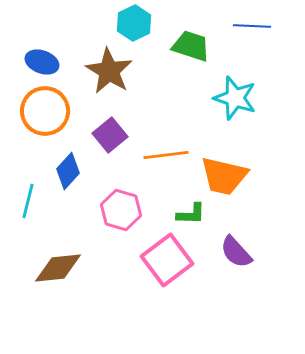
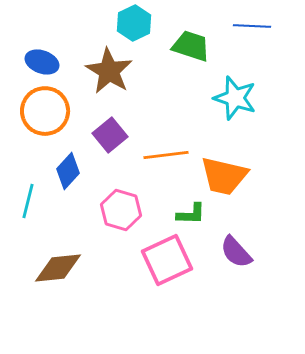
pink square: rotated 12 degrees clockwise
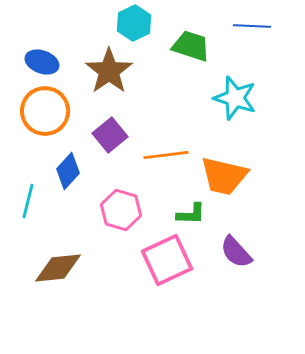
brown star: rotated 6 degrees clockwise
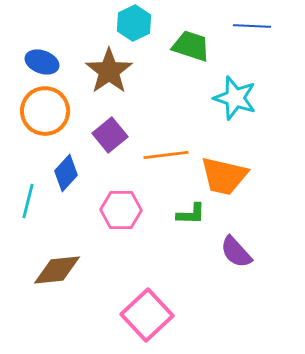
blue diamond: moved 2 px left, 2 px down
pink hexagon: rotated 15 degrees counterclockwise
pink square: moved 20 px left, 55 px down; rotated 18 degrees counterclockwise
brown diamond: moved 1 px left, 2 px down
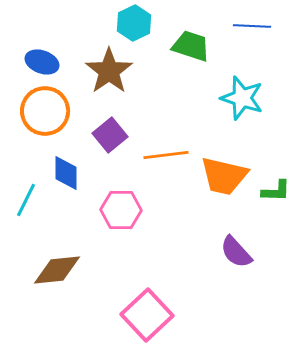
cyan star: moved 7 px right
blue diamond: rotated 42 degrees counterclockwise
cyan line: moved 2 px left, 1 px up; rotated 12 degrees clockwise
green L-shape: moved 85 px right, 23 px up
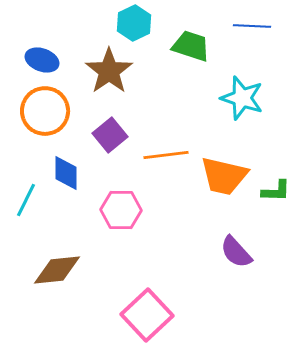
blue ellipse: moved 2 px up
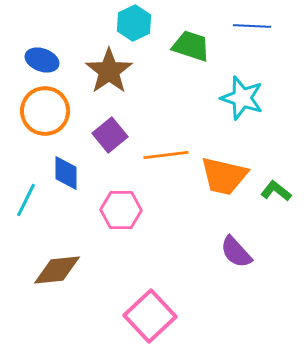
green L-shape: rotated 144 degrees counterclockwise
pink square: moved 3 px right, 1 px down
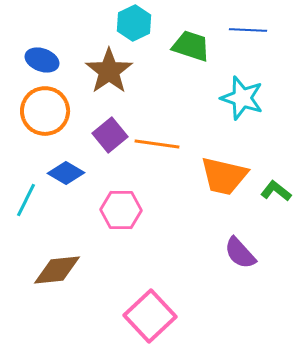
blue line: moved 4 px left, 4 px down
orange line: moved 9 px left, 11 px up; rotated 15 degrees clockwise
blue diamond: rotated 60 degrees counterclockwise
purple semicircle: moved 4 px right, 1 px down
